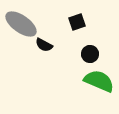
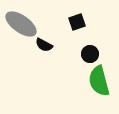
green semicircle: rotated 128 degrees counterclockwise
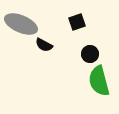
gray ellipse: rotated 12 degrees counterclockwise
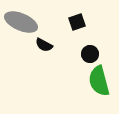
gray ellipse: moved 2 px up
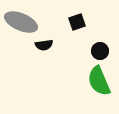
black semicircle: rotated 36 degrees counterclockwise
black circle: moved 10 px right, 3 px up
green semicircle: rotated 8 degrees counterclockwise
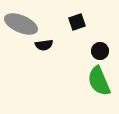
gray ellipse: moved 2 px down
